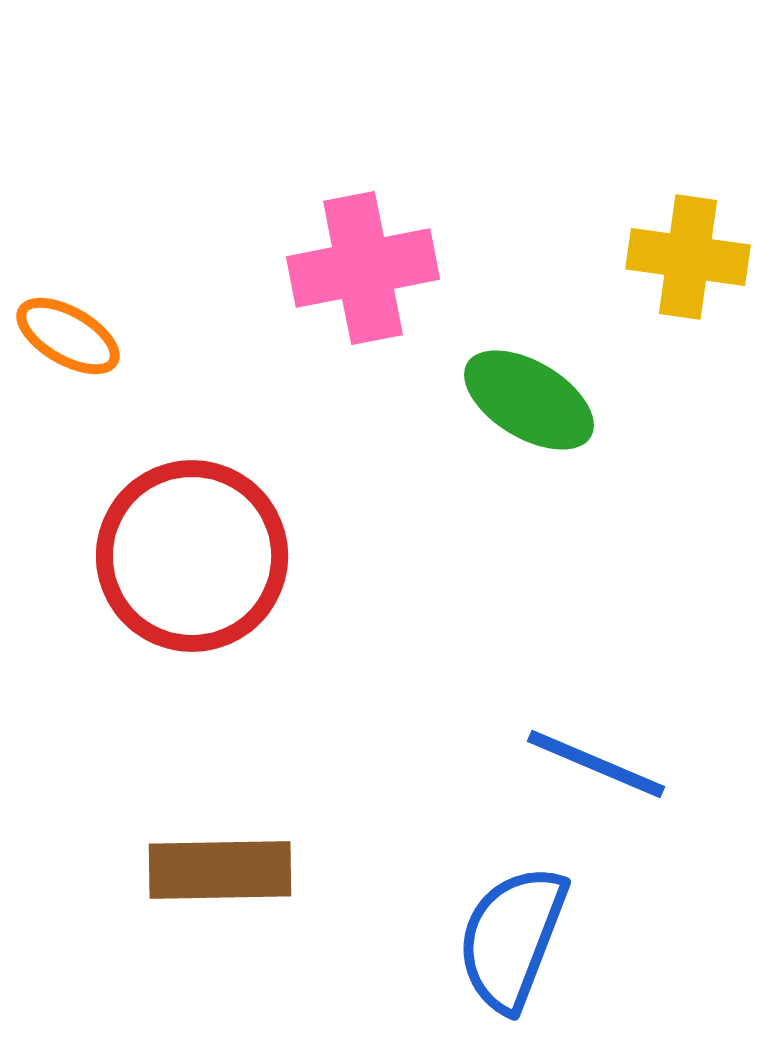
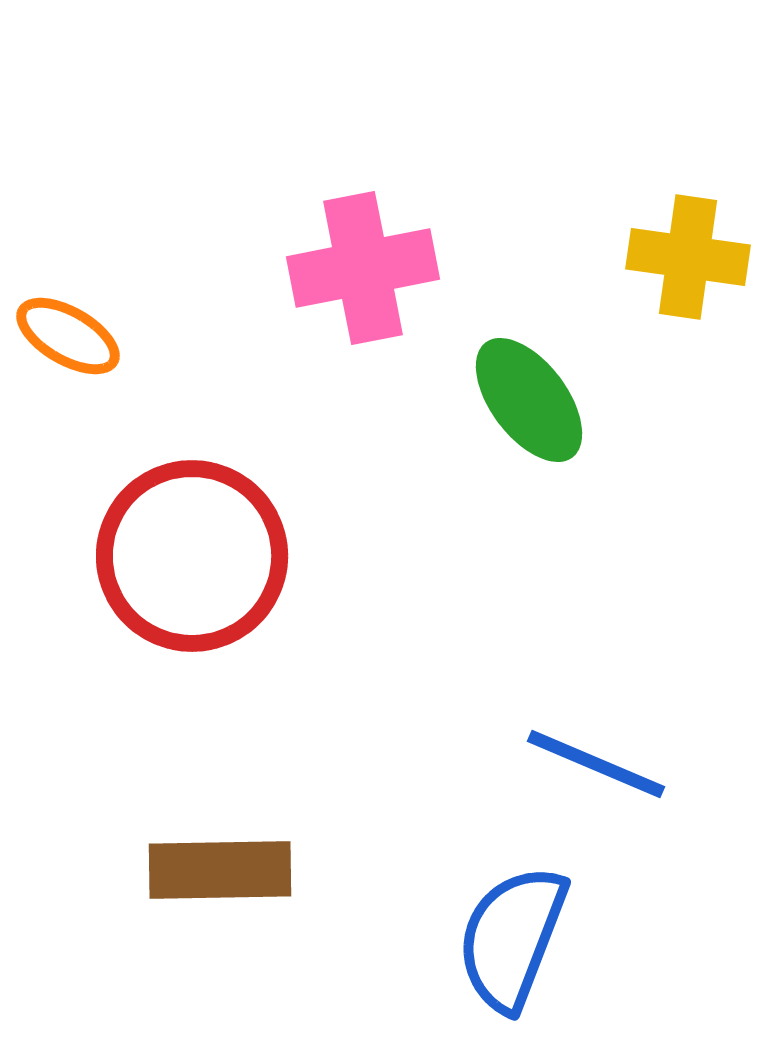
green ellipse: rotated 22 degrees clockwise
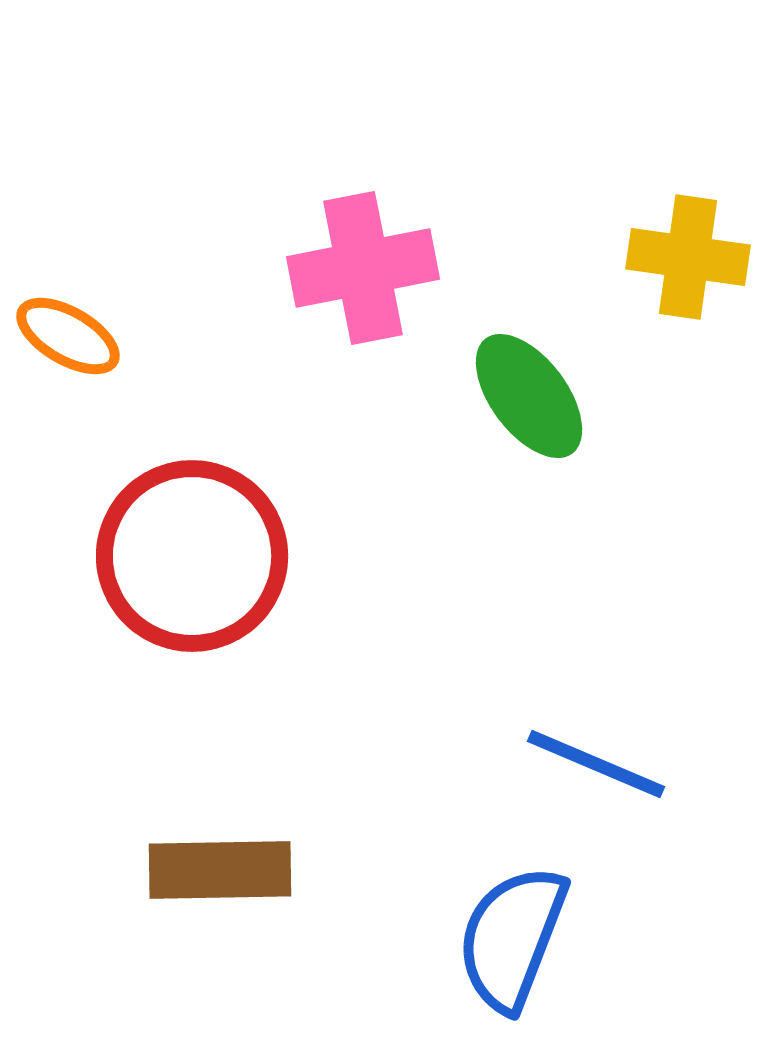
green ellipse: moved 4 px up
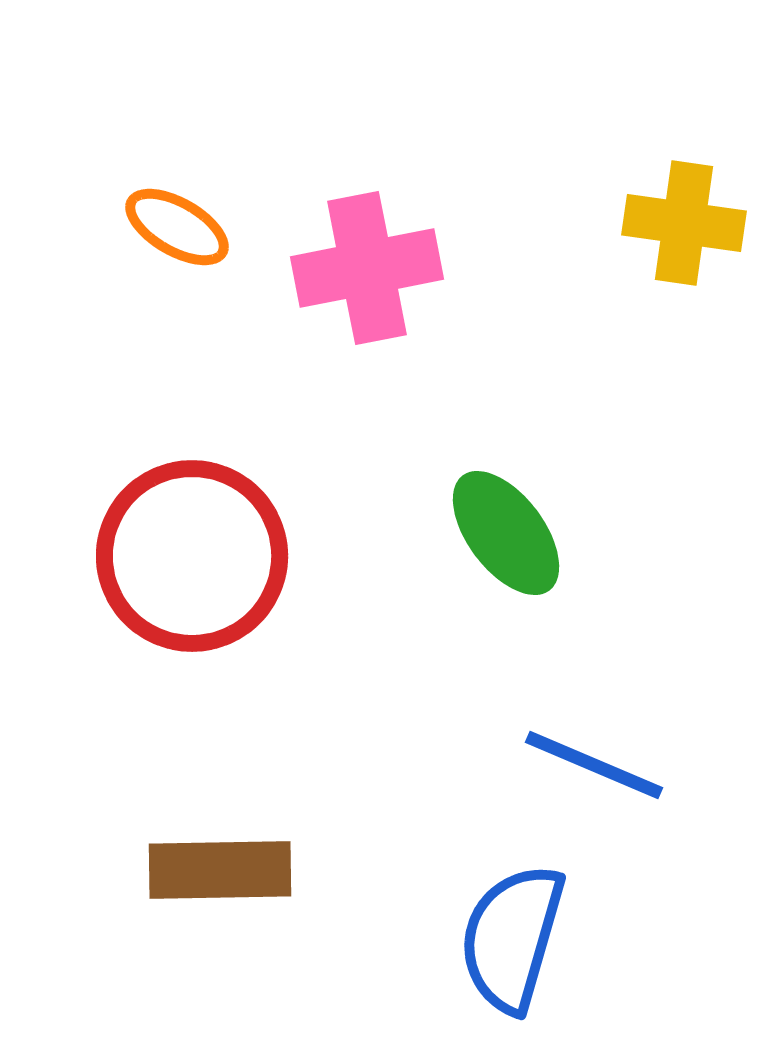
yellow cross: moved 4 px left, 34 px up
pink cross: moved 4 px right
orange ellipse: moved 109 px right, 109 px up
green ellipse: moved 23 px left, 137 px down
blue line: moved 2 px left, 1 px down
blue semicircle: rotated 5 degrees counterclockwise
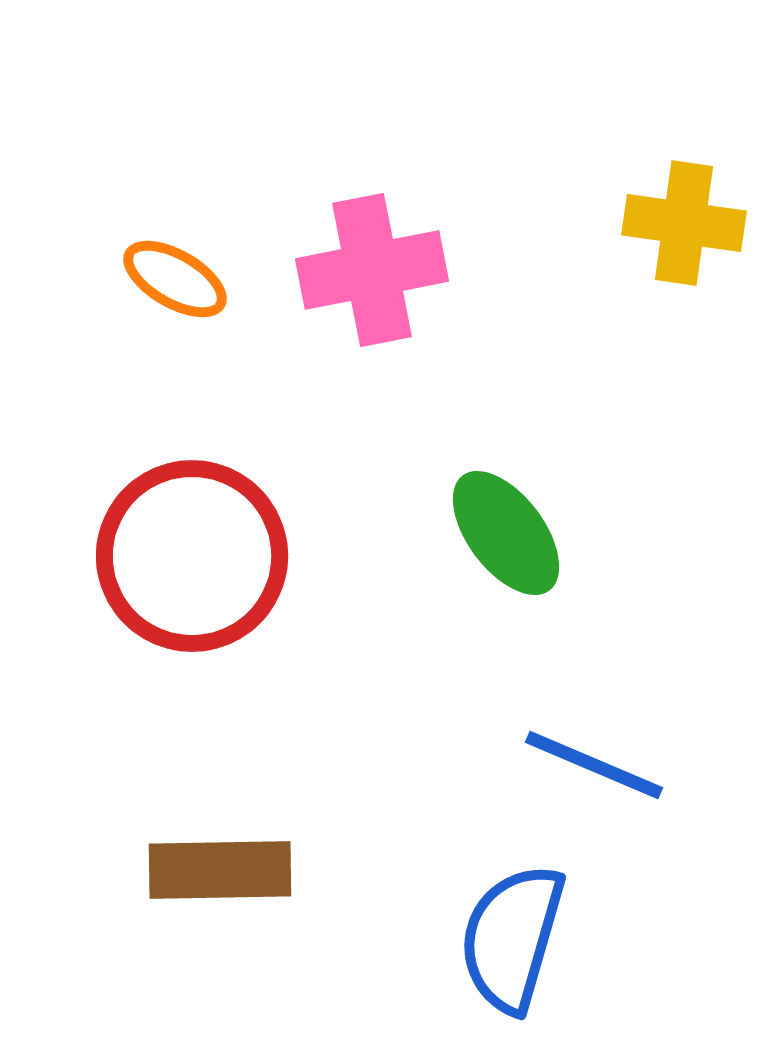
orange ellipse: moved 2 px left, 52 px down
pink cross: moved 5 px right, 2 px down
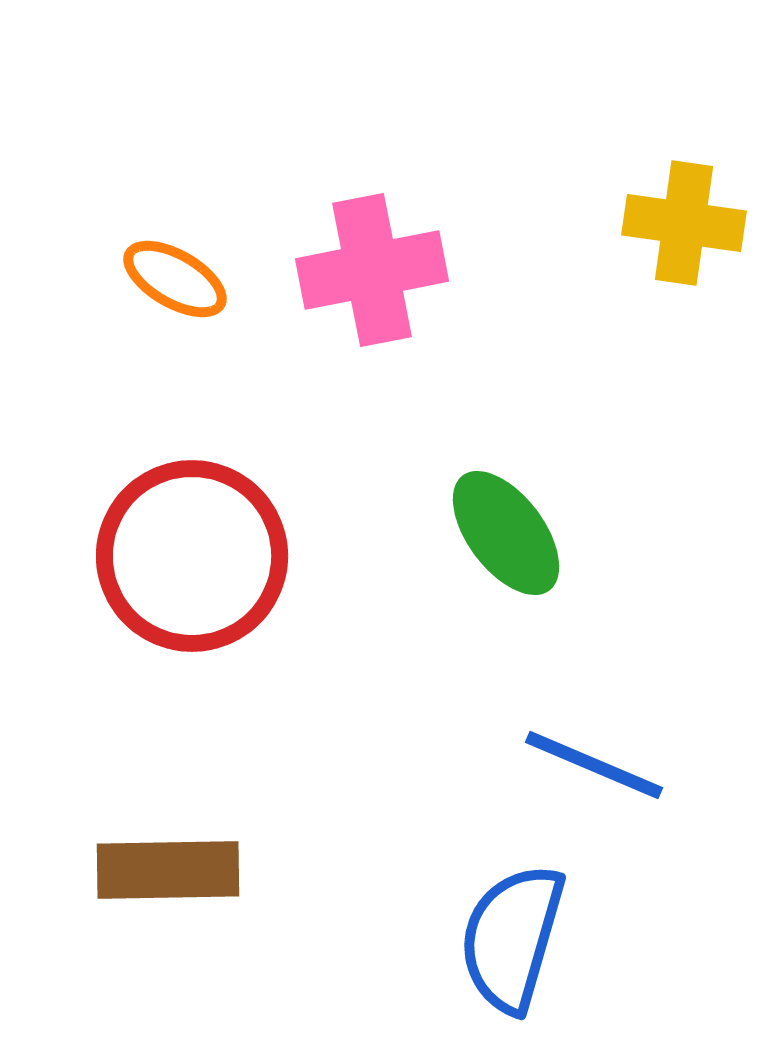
brown rectangle: moved 52 px left
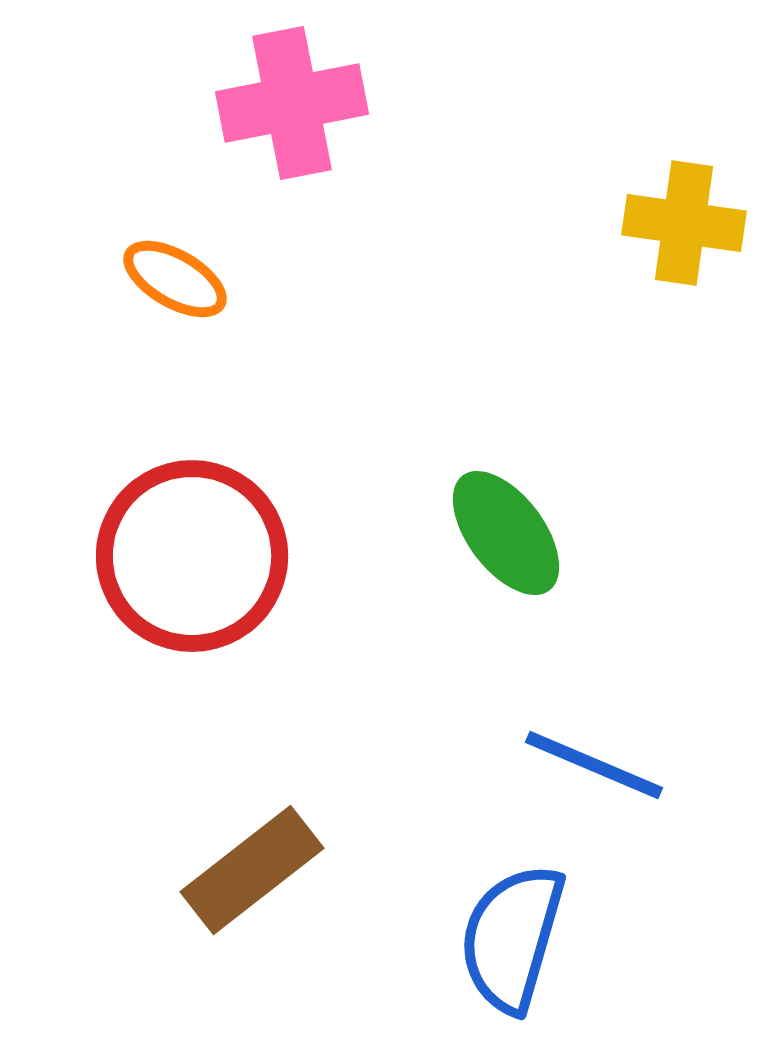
pink cross: moved 80 px left, 167 px up
brown rectangle: moved 84 px right; rotated 37 degrees counterclockwise
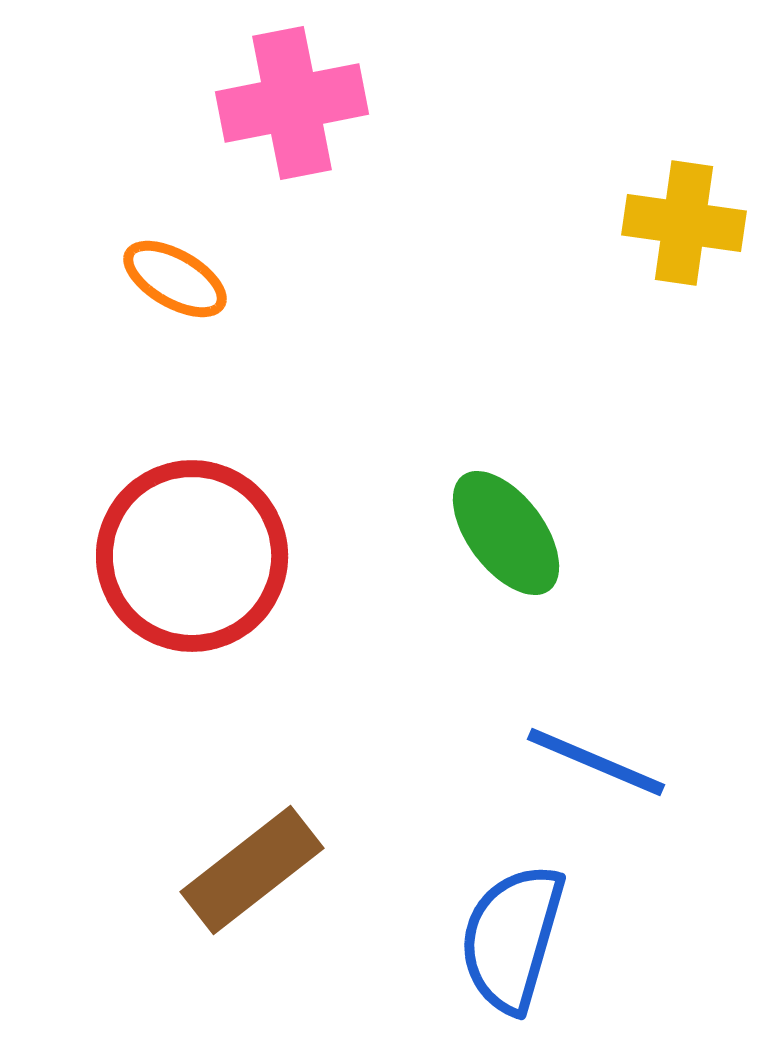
blue line: moved 2 px right, 3 px up
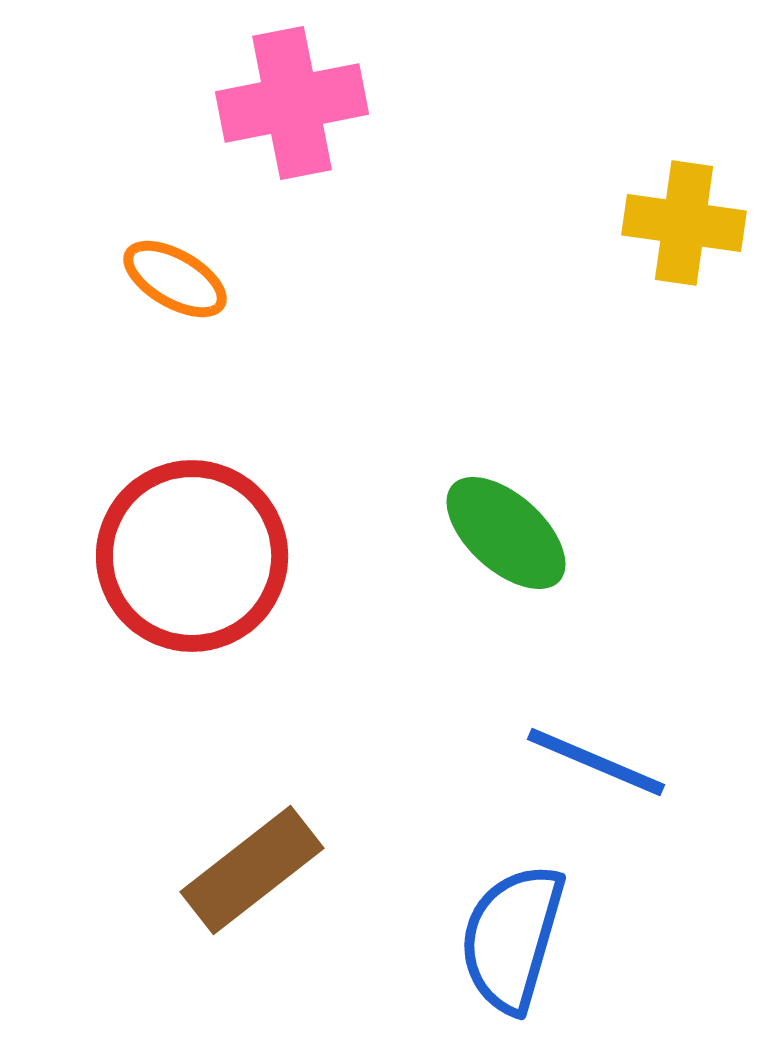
green ellipse: rotated 11 degrees counterclockwise
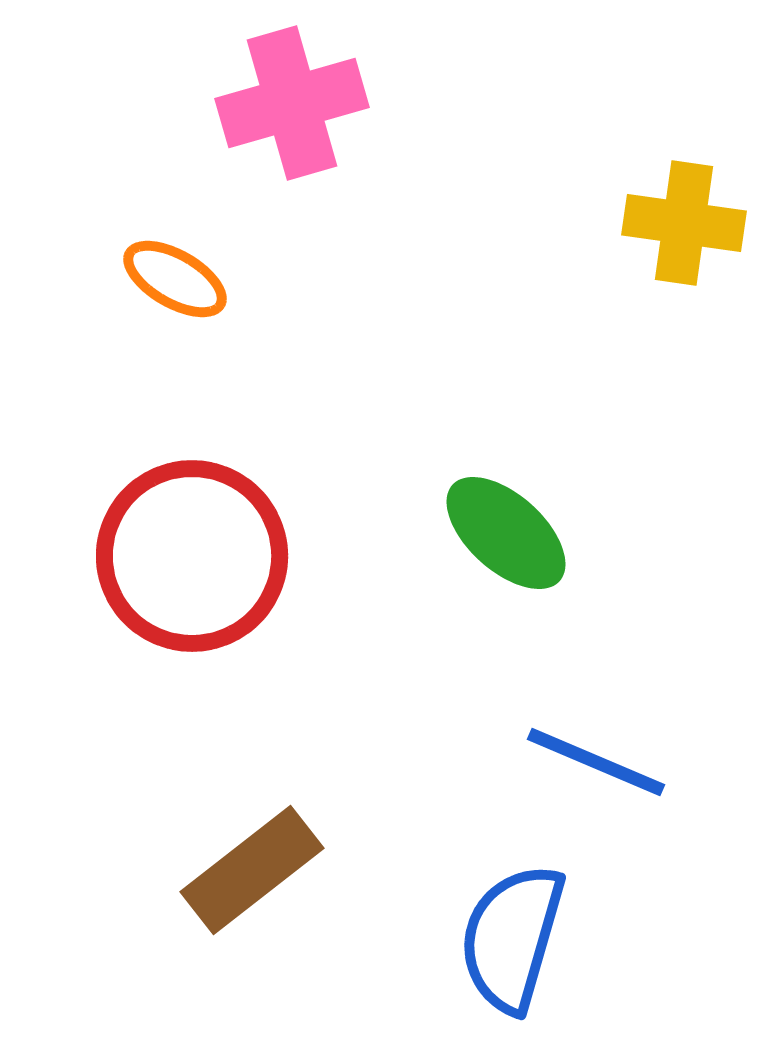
pink cross: rotated 5 degrees counterclockwise
